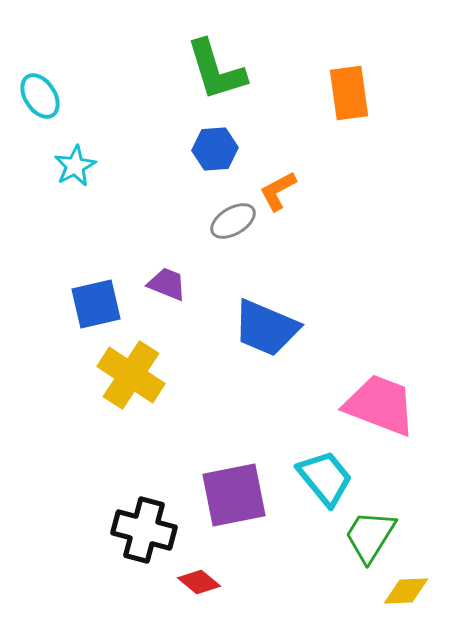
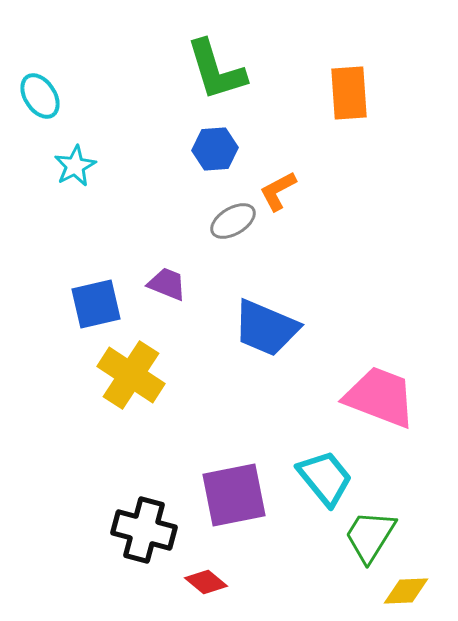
orange rectangle: rotated 4 degrees clockwise
pink trapezoid: moved 8 px up
red diamond: moved 7 px right
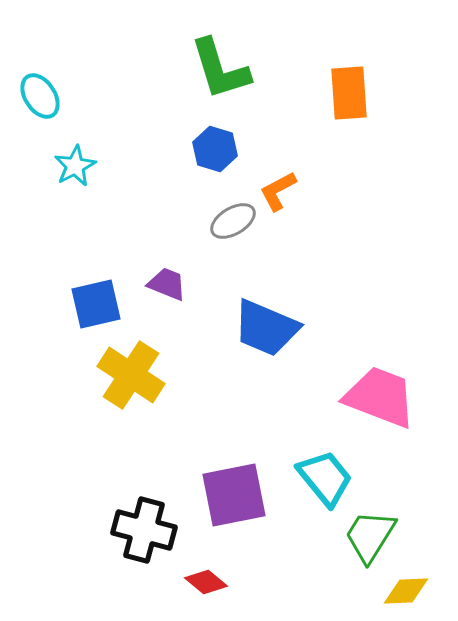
green L-shape: moved 4 px right, 1 px up
blue hexagon: rotated 21 degrees clockwise
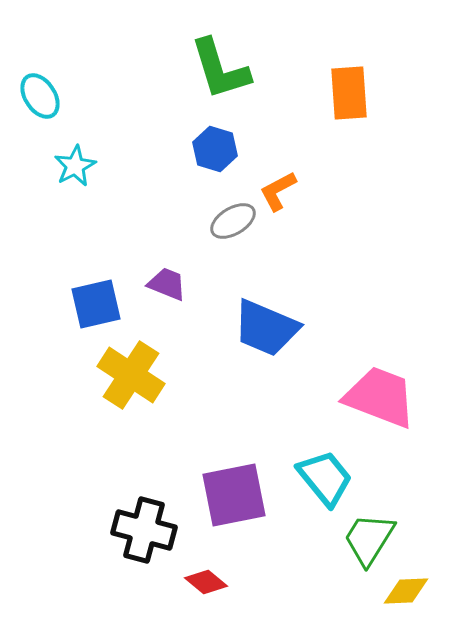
green trapezoid: moved 1 px left, 3 px down
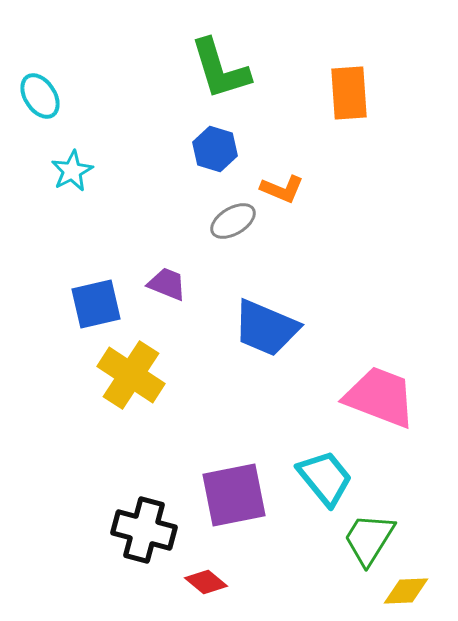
cyan star: moved 3 px left, 5 px down
orange L-shape: moved 4 px right, 2 px up; rotated 129 degrees counterclockwise
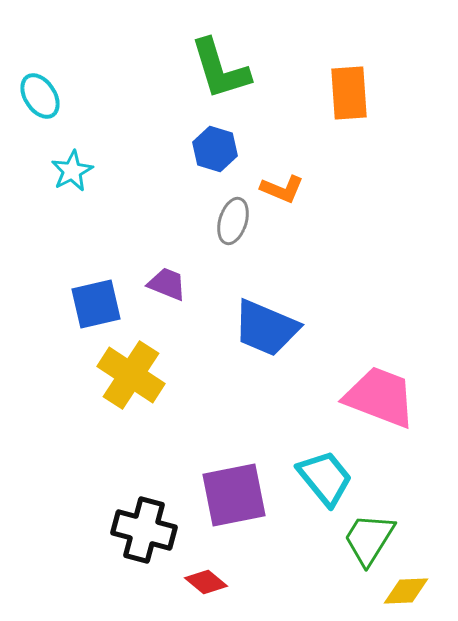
gray ellipse: rotated 42 degrees counterclockwise
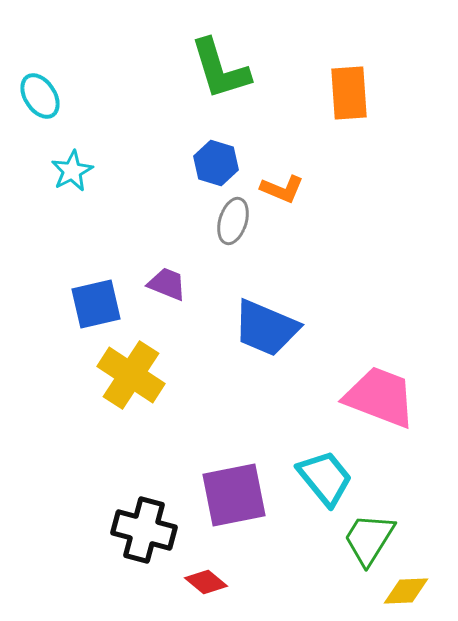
blue hexagon: moved 1 px right, 14 px down
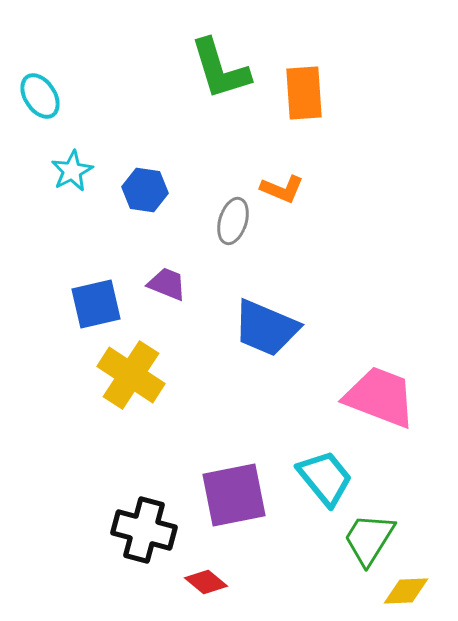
orange rectangle: moved 45 px left
blue hexagon: moved 71 px left, 27 px down; rotated 9 degrees counterclockwise
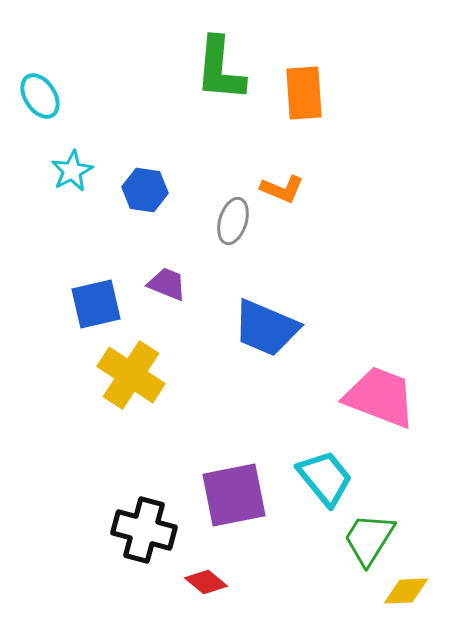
green L-shape: rotated 22 degrees clockwise
